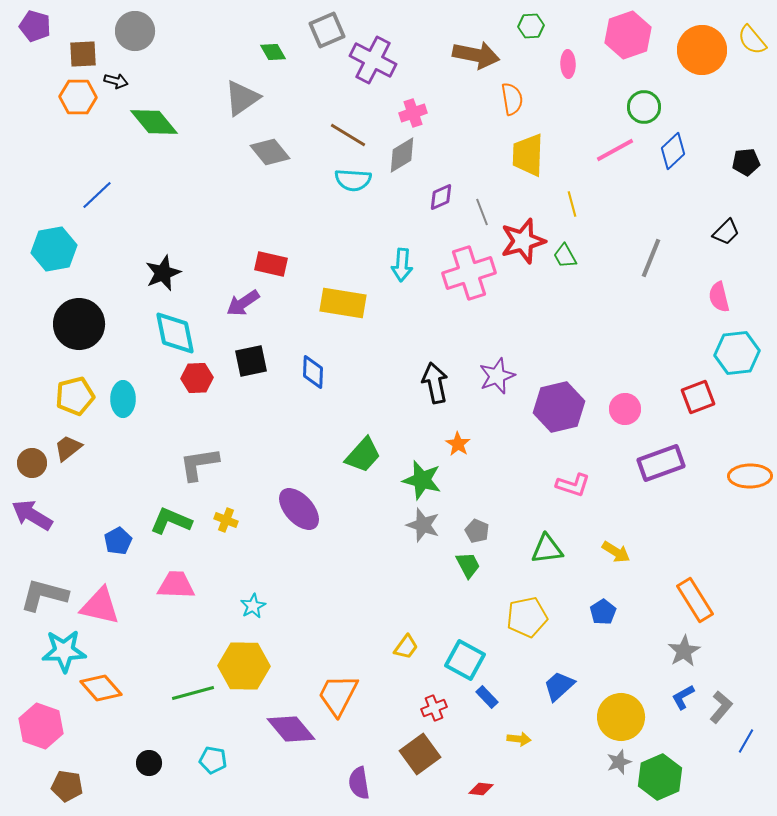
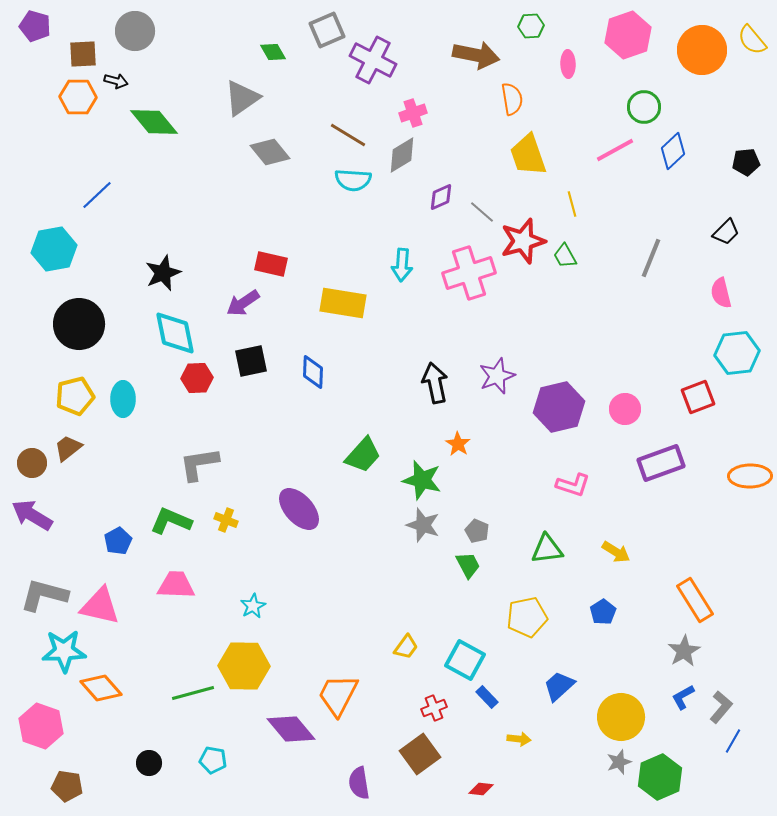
yellow trapezoid at (528, 155): rotated 21 degrees counterclockwise
gray line at (482, 212): rotated 28 degrees counterclockwise
pink semicircle at (719, 297): moved 2 px right, 4 px up
blue line at (746, 741): moved 13 px left
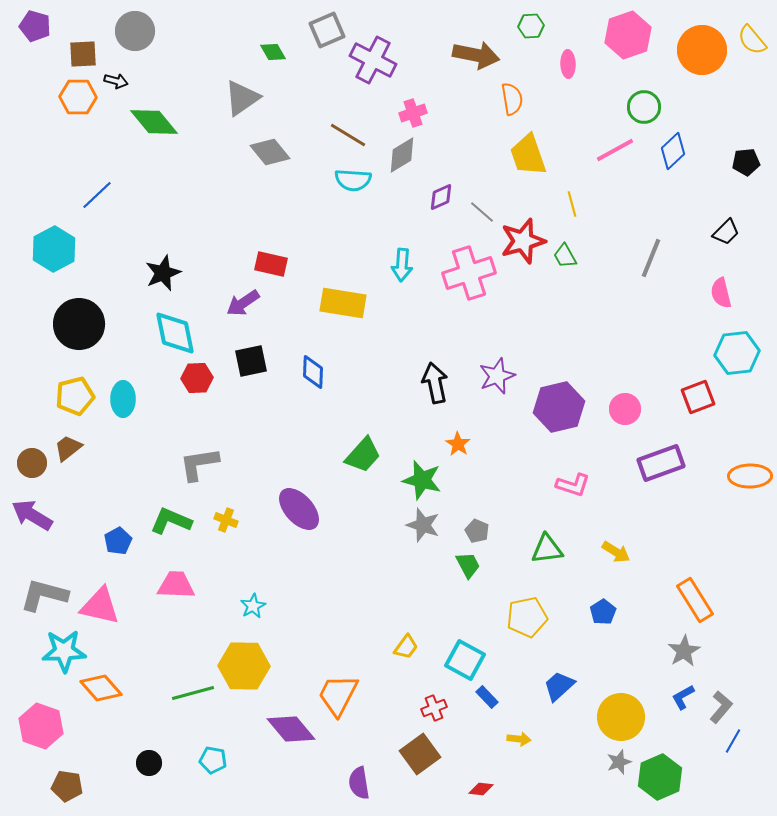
cyan hexagon at (54, 249): rotated 18 degrees counterclockwise
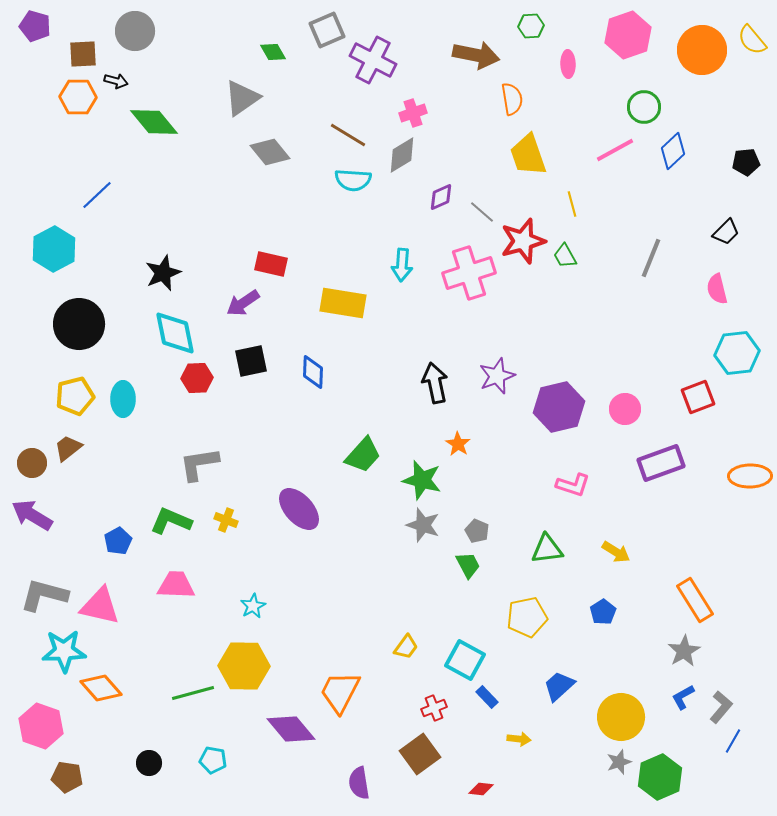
pink semicircle at (721, 293): moved 4 px left, 4 px up
orange trapezoid at (338, 695): moved 2 px right, 3 px up
brown pentagon at (67, 786): moved 9 px up
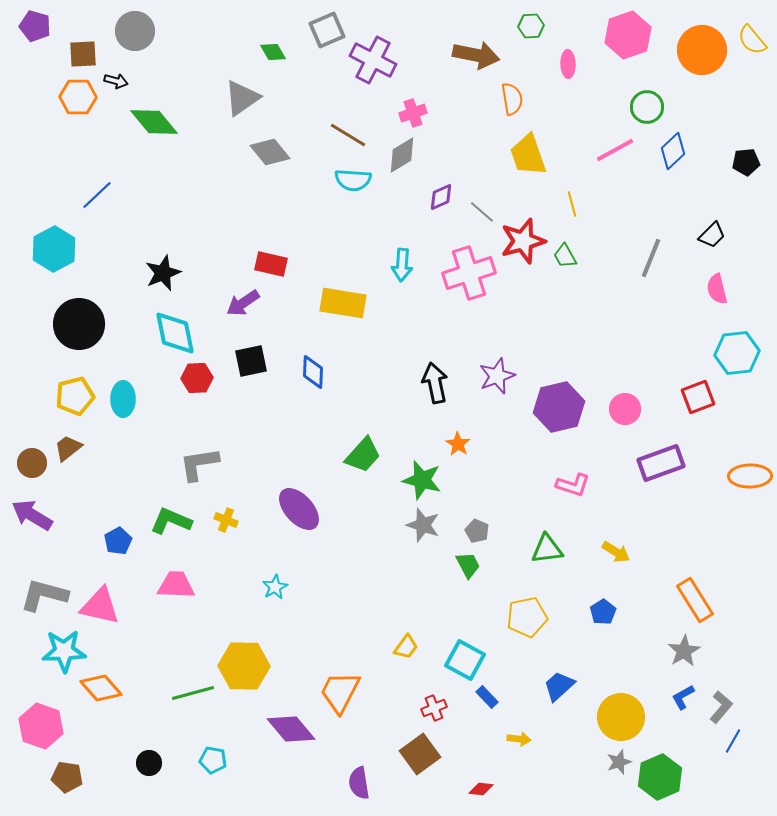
green circle at (644, 107): moved 3 px right
black trapezoid at (726, 232): moved 14 px left, 3 px down
cyan star at (253, 606): moved 22 px right, 19 px up
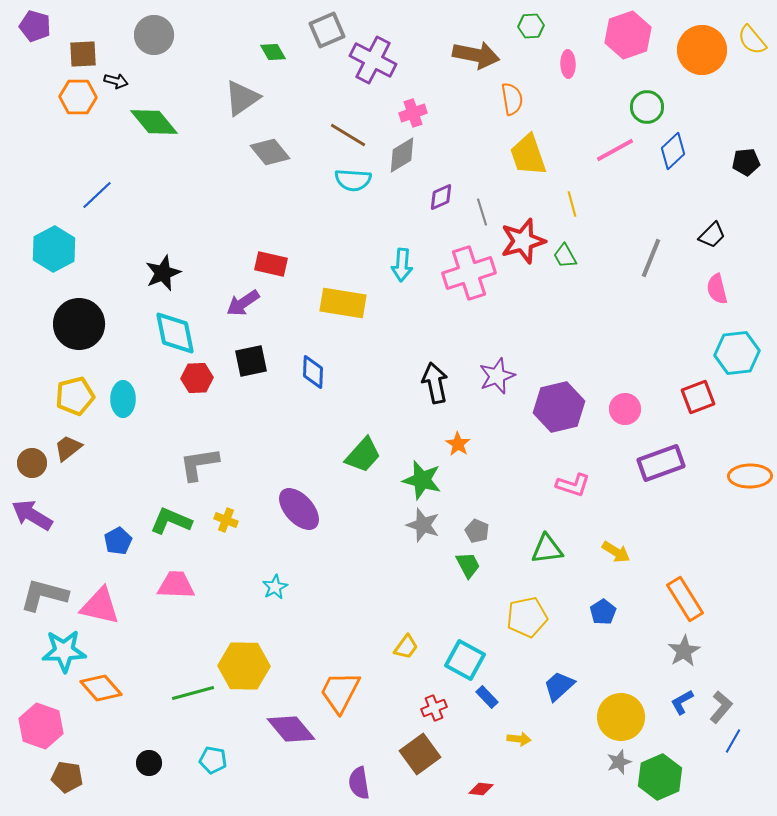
gray circle at (135, 31): moved 19 px right, 4 px down
gray line at (482, 212): rotated 32 degrees clockwise
orange rectangle at (695, 600): moved 10 px left, 1 px up
blue L-shape at (683, 697): moved 1 px left, 5 px down
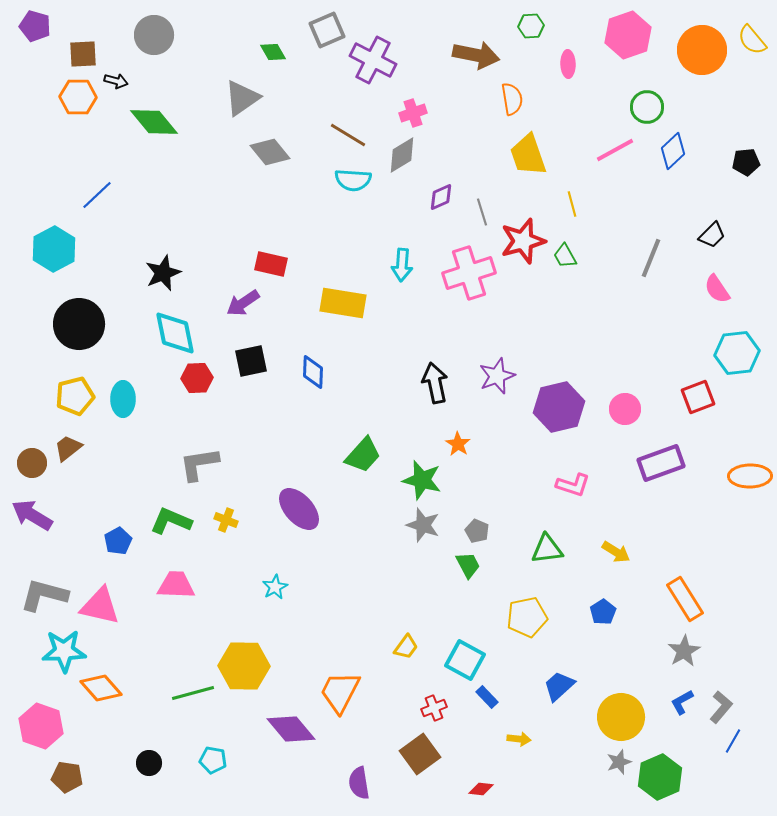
pink semicircle at (717, 289): rotated 20 degrees counterclockwise
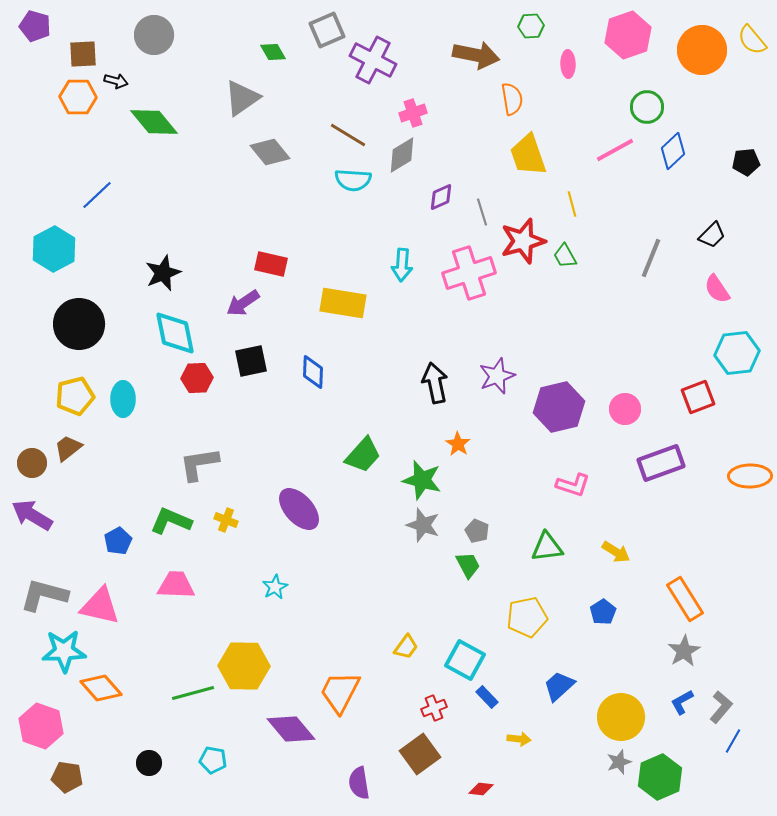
green triangle at (547, 549): moved 2 px up
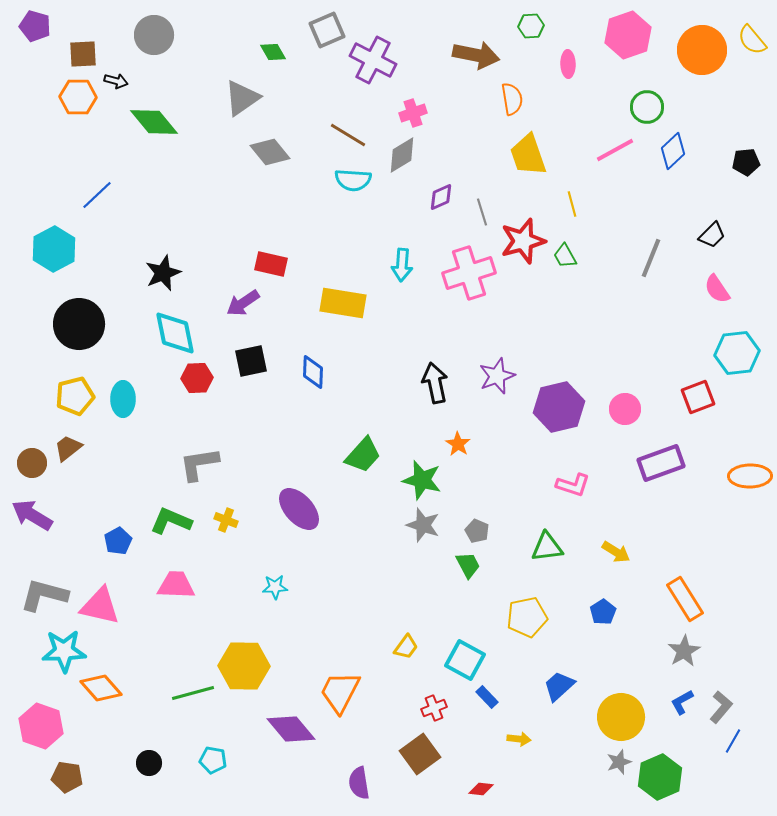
cyan star at (275, 587): rotated 25 degrees clockwise
